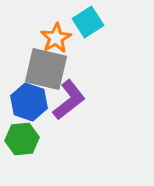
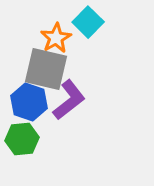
cyan square: rotated 12 degrees counterclockwise
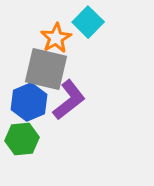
blue hexagon: rotated 18 degrees clockwise
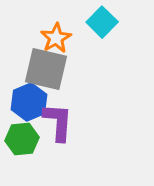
cyan square: moved 14 px right
purple L-shape: moved 11 px left, 22 px down; rotated 48 degrees counterclockwise
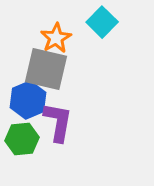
blue hexagon: moved 1 px left, 2 px up
purple L-shape: rotated 6 degrees clockwise
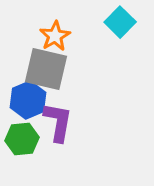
cyan square: moved 18 px right
orange star: moved 1 px left, 2 px up
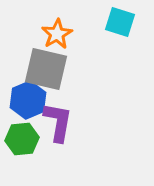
cyan square: rotated 28 degrees counterclockwise
orange star: moved 2 px right, 2 px up
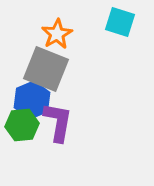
gray square: rotated 9 degrees clockwise
blue hexagon: moved 4 px right
green hexagon: moved 14 px up
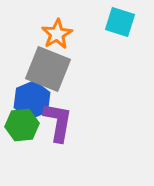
gray square: moved 2 px right
